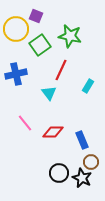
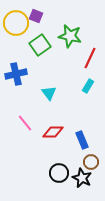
yellow circle: moved 6 px up
red line: moved 29 px right, 12 px up
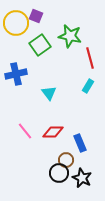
red line: rotated 40 degrees counterclockwise
pink line: moved 8 px down
blue rectangle: moved 2 px left, 3 px down
brown circle: moved 25 px left, 2 px up
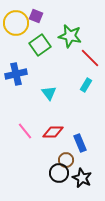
red line: rotated 30 degrees counterclockwise
cyan rectangle: moved 2 px left, 1 px up
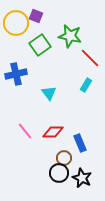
brown circle: moved 2 px left, 2 px up
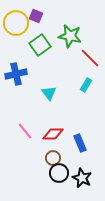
red diamond: moved 2 px down
brown circle: moved 11 px left
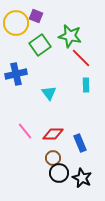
red line: moved 9 px left
cyan rectangle: rotated 32 degrees counterclockwise
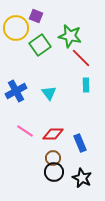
yellow circle: moved 5 px down
blue cross: moved 17 px down; rotated 15 degrees counterclockwise
pink line: rotated 18 degrees counterclockwise
black circle: moved 5 px left, 1 px up
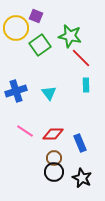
blue cross: rotated 10 degrees clockwise
brown circle: moved 1 px right
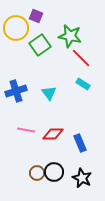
cyan rectangle: moved 3 px left, 1 px up; rotated 56 degrees counterclockwise
pink line: moved 1 px right, 1 px up; rotated 24 degrees counterclockwise
brown circle: moved 17 px left, 15 px down
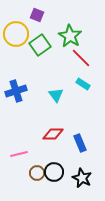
purple square: moved 1 px right, 1 px up
yellow circle: moved 6 px down
green star: rotated 20 degrees clockwise
cyan triangle: moved 7 px right, 2 px down
pink line: moved 7 px left, 24 px down; rotated 24 degrees counterclockwise
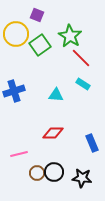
blue cross: moved 2 px left
cyan triangle: rotated 49 degrees counterclockwise
red diamond: moved 1 px up
blue rectangle: moved 12 px right
black star: rotated 18 degrees counterclockwise
